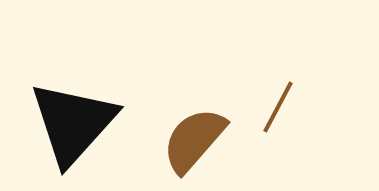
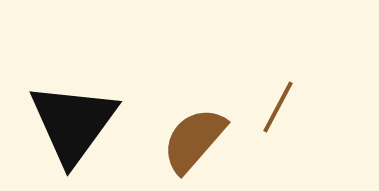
black triangle: rotated 6 degrees counterclockwise
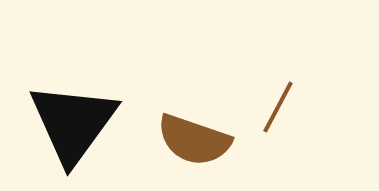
brown semicircle: rotated 112 degrees counterclockwise
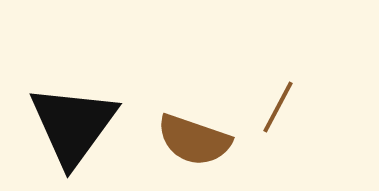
black triangle: moved 2 px down
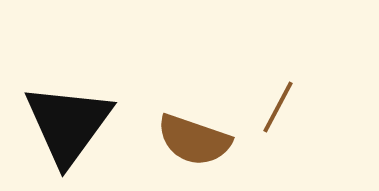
black triangle: moved 5 px left, 1 px up
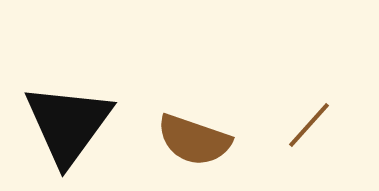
brown line: moved 31 px right, 18 px down; rotated 14 degrees clockwise
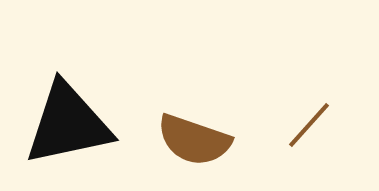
black triangle: rotated 42 degrees clockwise
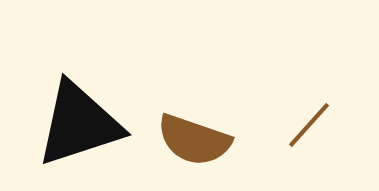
black triangle: moved 11 px right; rotated 6 degrees counterclockwise
